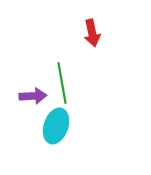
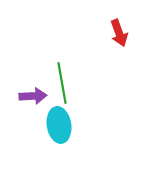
red arrow: moved 27 px right; rotated 8 degrees counterclockwise
cyan ellipse: moved 3 px right, 1 px up; rotated 28 degrees counterclockwise
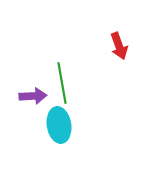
red arrow: moved 13 px down
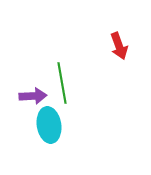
cyan ellipse: moved 10 px left
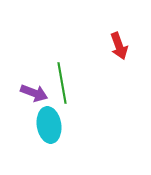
purple arrow: moved 1 px right, 3 px up; rotated 24 degrees clockwise
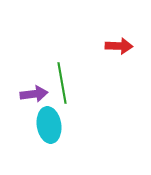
red arrow: rotated 68 degrees counterclockwise
purple arrow: moved 1 px down; rotated 28 degrees counterclockwise
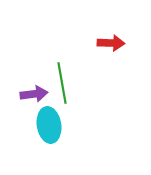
red arrow: moved 8 px left, 3 px up
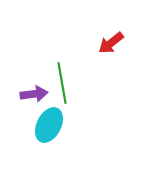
red arrow: rotated 140 degrees clockwise
cyan ellipse: rotated 36 degrees clockwise
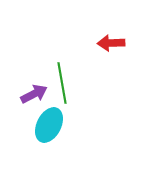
red arrow: rotated 36 degrees clockwise
purple arrow: rotated 20 degrees counterclockwise
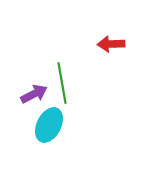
red arrow: moved 1 px down
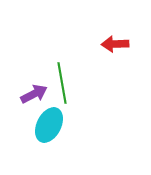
red arrow: moved 4 px right
